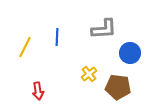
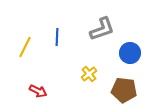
gray L-shape: moved 2 px left; rotated 16 degrees counterclockwise
brown pentagon: moved 6 px right, 3 px down
red arrow: rotated 54 degrees counterclockwise
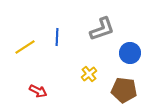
yellow line: rotated 30 degrees clockwise
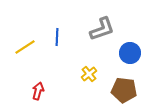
red arrow: rotated 102 degrees counterclockwise
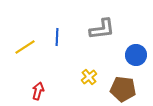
gray L-shape: rotated 12 degrees clockwise
blue circle: moved 6 px right, 2 px down
yellow cross: moved 3 px down
brown pentagon: moved 1 px left, 1 px up
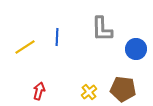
gray L-shape: rotated 96 degrees clockwise
blue circle: moved 6 px up
yellow cross: moved 15 px down
red arrow: moved 1 px right
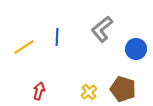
gray L-shape: rotated 52 degrees clockwise
yellow line: moved 1 px left
brown pentagon: rotated 10 degrees clockwise
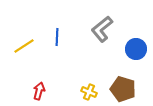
yellow line: moved 1 px up
yellow cross: rotated 28 degrees counterclockwise
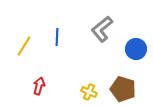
yellow line: rotated 25 degrees counterclockwise
red arrow: moved 5 px up
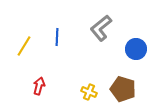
gray L-shape: moved 1 px left, 1 px up
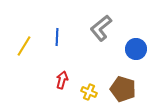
red arrow: moved 23 px right, 6 px up
